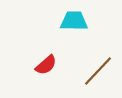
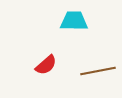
brown line: rotated 36 degrees clockwise
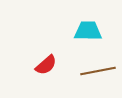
cyan trapezoid: moved 14 px right, 10 px down
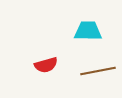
red semicircle: rotated 25 degrees clockwise
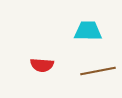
red semicircle: moved 4 px left; rotated 20 degrees clockwise
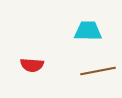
red semicircle: moved 10 px left
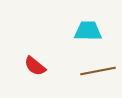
red semicircle: moved 3 px right, 1 px down; rotated 35 degrees clockwise
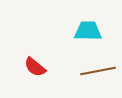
red semicircle: moved 1 px down
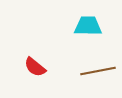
cyan trapezoid: moved 5 px up
